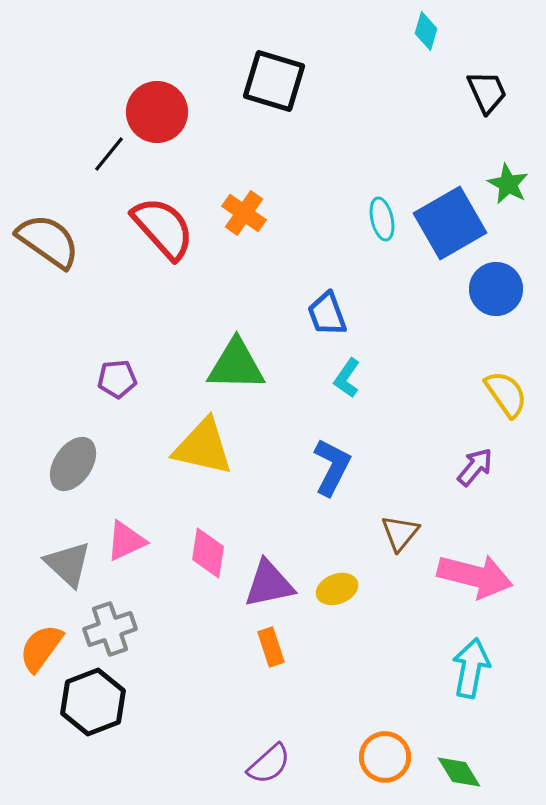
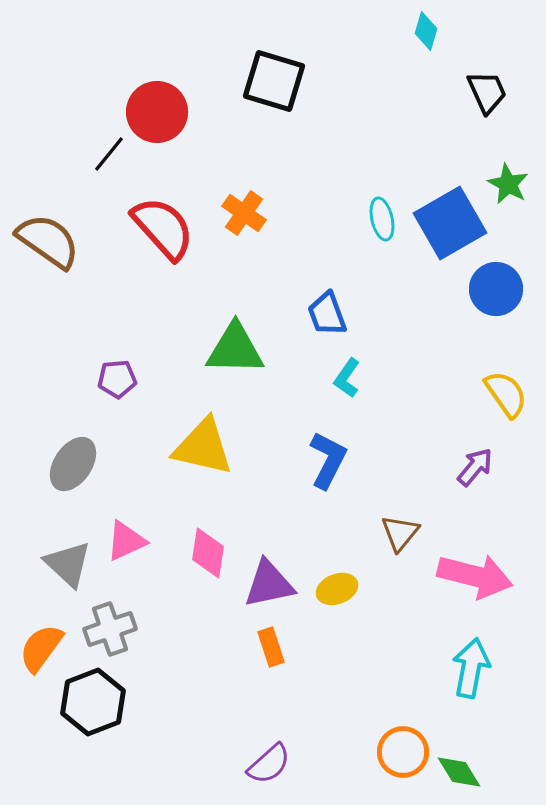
green triangle: moved 1 px left, 16 px up
blue L-shape: moved 4 px left, 7 px up
orange circle: moved 18 px right, 5 px up
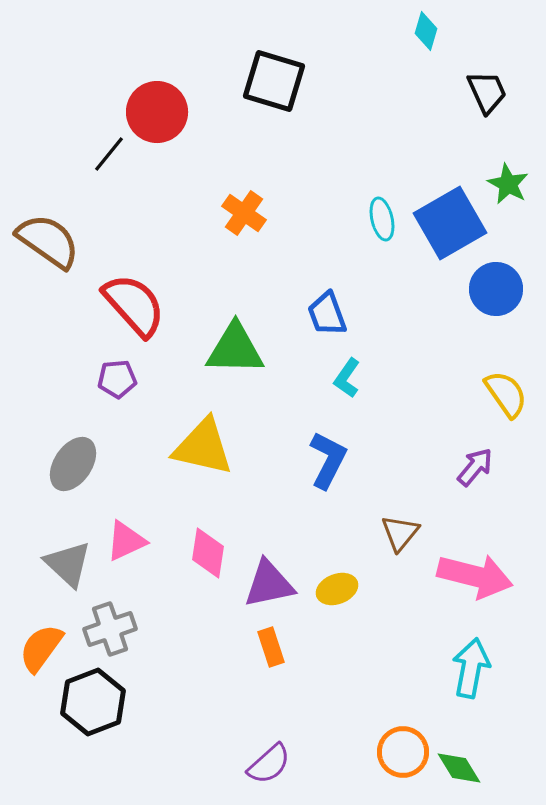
red semicircle: moved 29 px left, 77 px down
green diamond: moved 4 px up
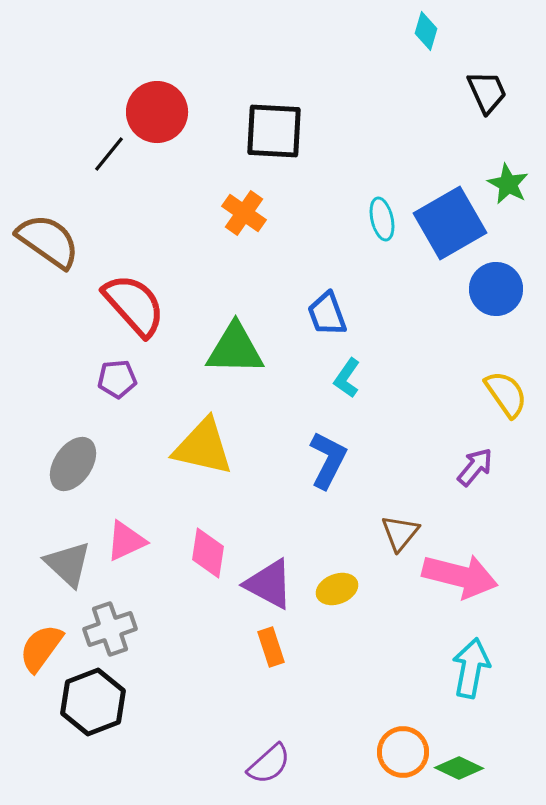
black square: moved 50 px down; rotated 14 degrees counterclockwise
pink arrow: moved 15 px left
purple triangle: rotated 40 degrees clockwise
green diamond: rotated 33 degrees counterclockwise
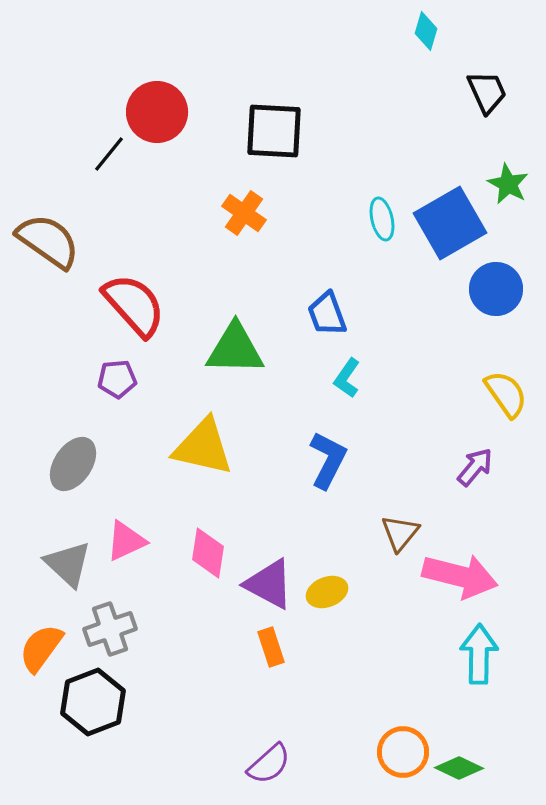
yellow ellipse: moved 10 px left, 3 px down
cyan arrow: moved 8 px right, 14 px up; rotated 10 degrees counterclockwise
